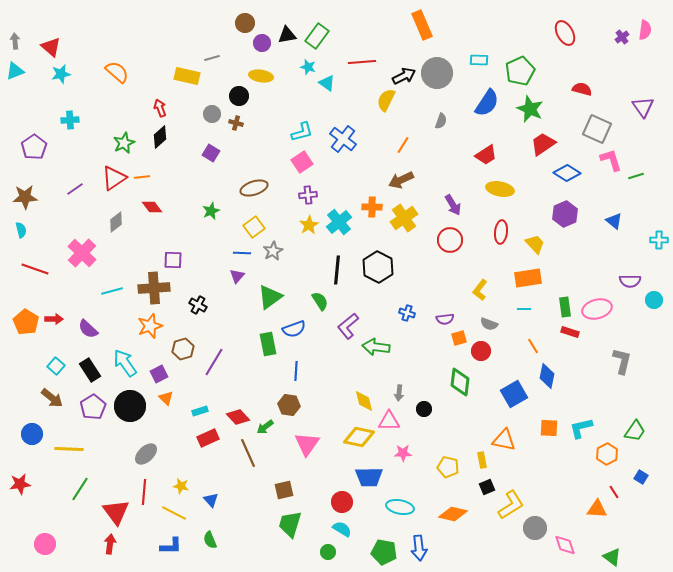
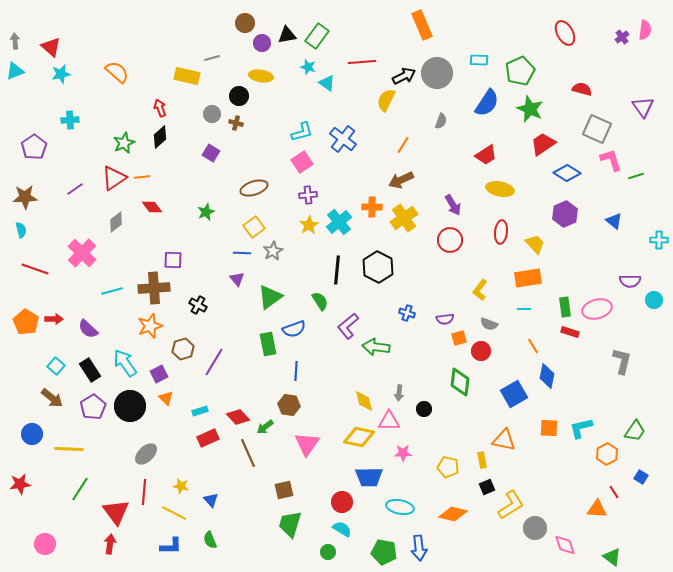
green star at (211, 211): moved 5 px left, 1 px down
purple triangle at (237, 276): moved 3 px down; rotated 21 degrees counterclockwise
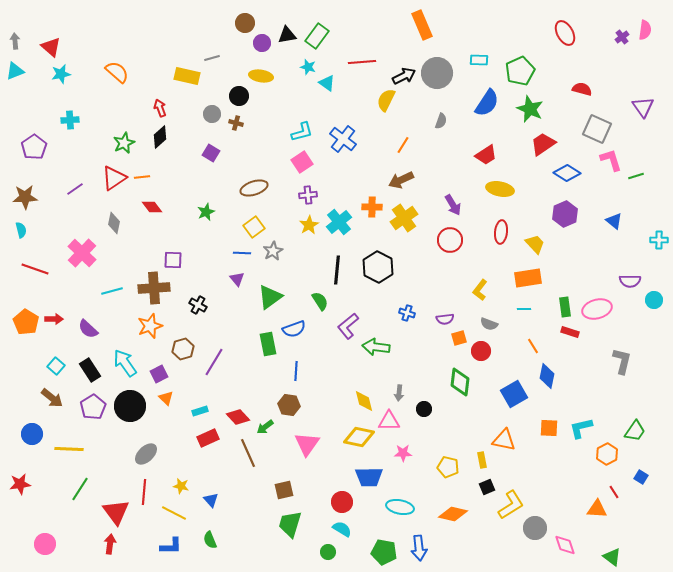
gray diamond at (116, 222): moved 2 px left, 1 px down; rotated 40 degrees counterclockwise
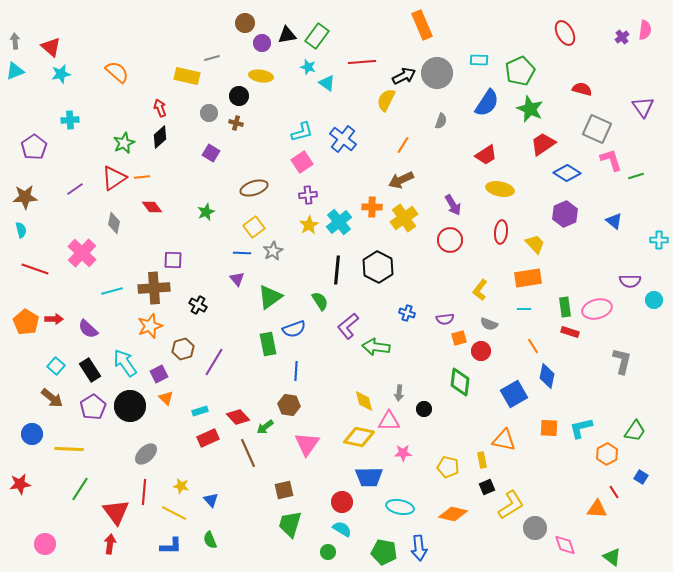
gray circle at (212, 114): moved 3 px left, 1 px up
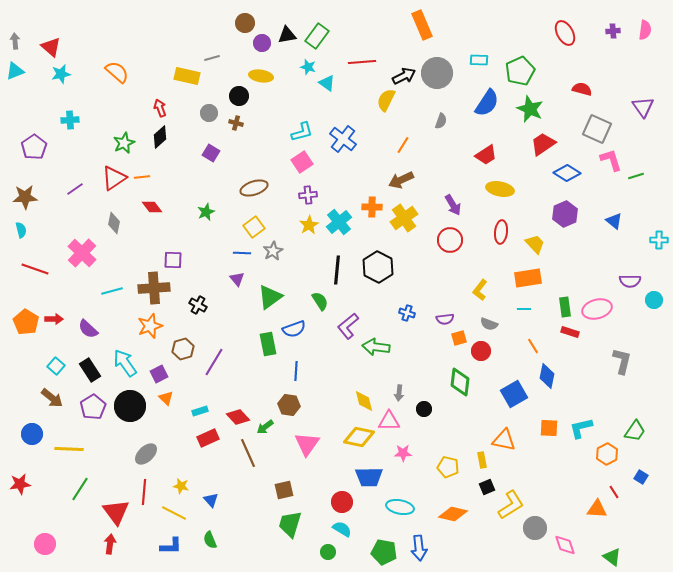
purple cross at (622, 37): moved 9 px left, 6 px up; rotated 32 degrees clockwise
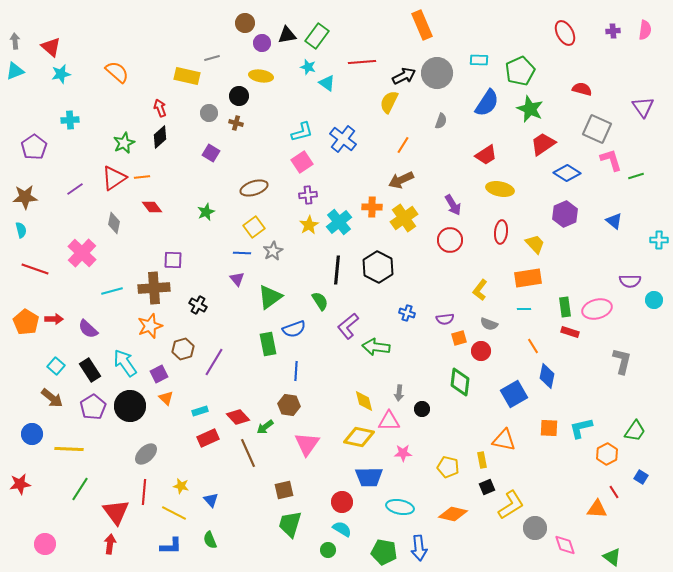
yellow semicircle at (386, 100): moved 3 px right, 2 px down
black circle at (424, 409): moved 2 px left
green circle at (328, 552): moved 2 px up
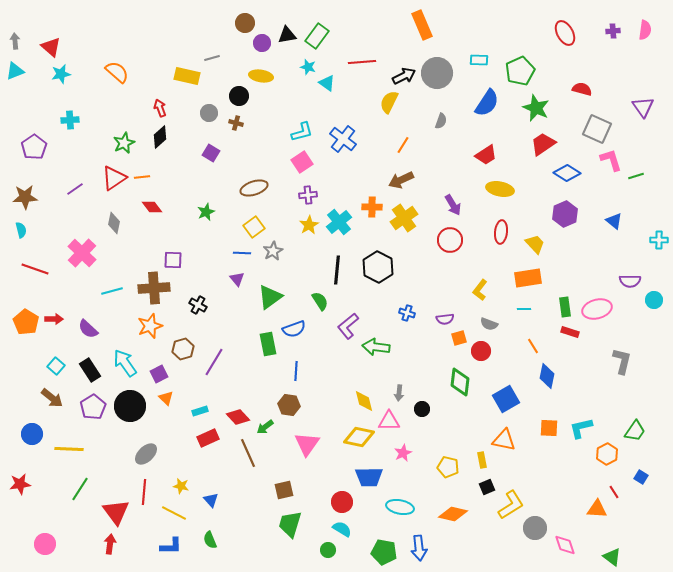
green star at (530, 109): moved 6 px right, 1 px up
blue square at (514, 394): moved 8 px left, 5 px down
pink star at (403, 453): rotated 24 degrees counterclockwise
